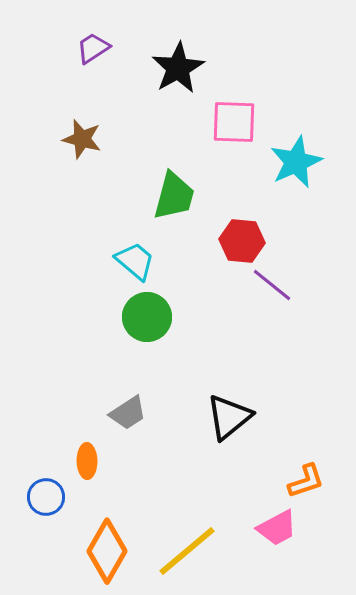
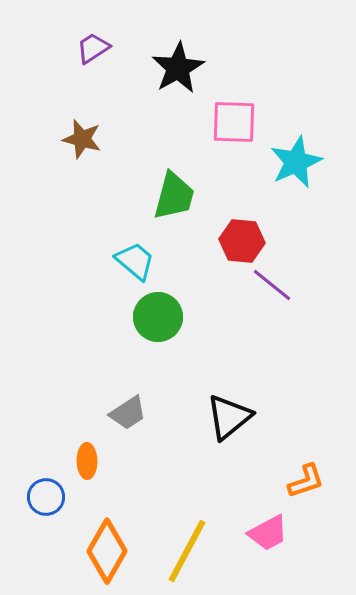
green circle: moved 11 px right
pink trapezoid: moved 9 px left, 5 px down
yellow line: rotated 22 degrees counterclockwise
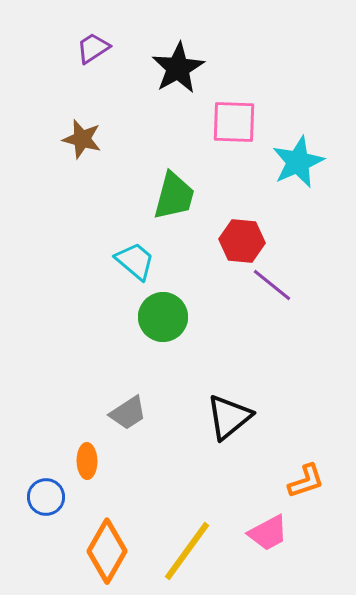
cyan star: moved 2 px right
green circle: moved 5 px right
yellow line: rotated 8 degrees clockwise
